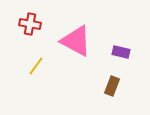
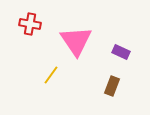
pink triangle: rotated 28 degrees clockwise
purple rectangle: rotated 12 degrees clockwise
yellow line: moved 15 px right, 9 px down
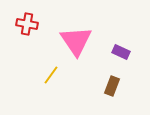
red cross: moved 3 px left
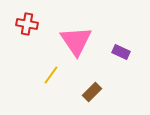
brown rectangle: moved 20 px left, 6 px down; rotated 24 degrees clockwise
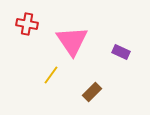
pink triangle: moved 4 px left
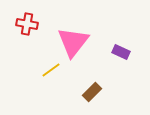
pink triangle: moved 1 px right, 1 px down; rotated 12 degrees clockwise
yellow line: moved 5 px up; rotated 18 degrees clockwise
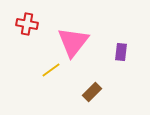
purple rectangle: rotated 72 degrees clockwise
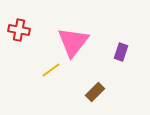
red cross: moved 8 px left, 6 px down
purple rectangle: rotated 12 degrees clockwise
brown rectangle: moved 3 px right
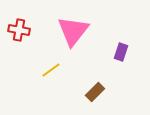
pink triangle: moved 11 px up
